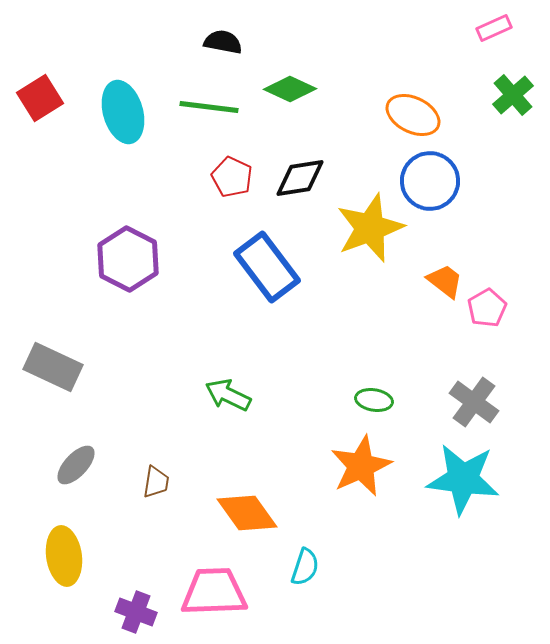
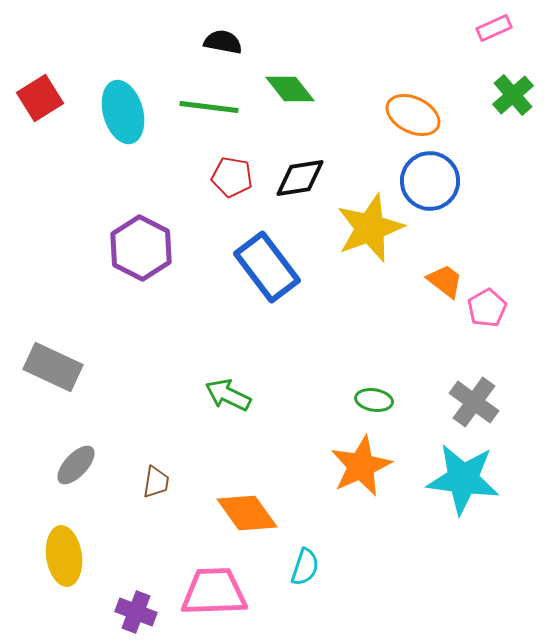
green diamond: rotated 27 degrees clockwise
red pentagon: rotated 15 degrees counterclockwise
purple hexagon: moved 13 px right, 11 px up
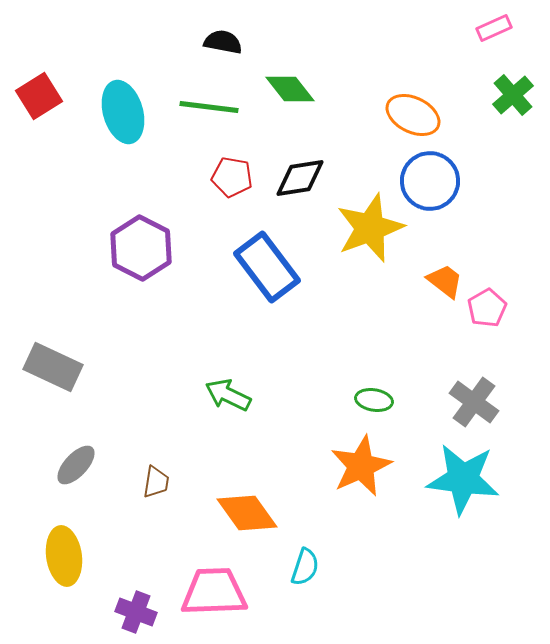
red square: moved 1 px left, 2 px up
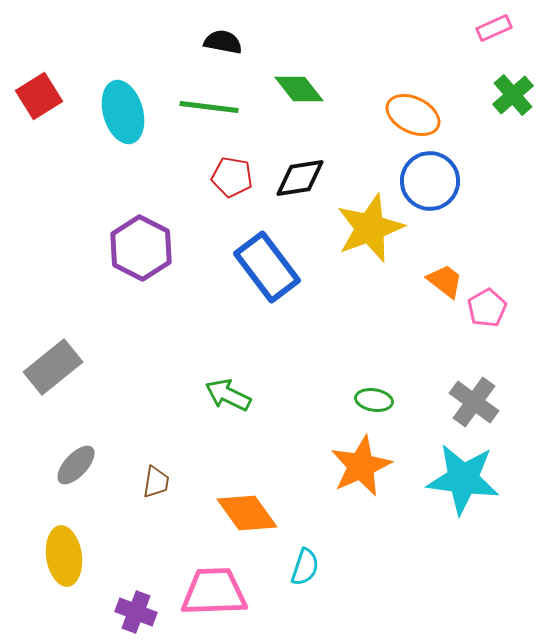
green diamond: moved 9 px right
gray rectangle: rotated 64 degrees counterclockwise
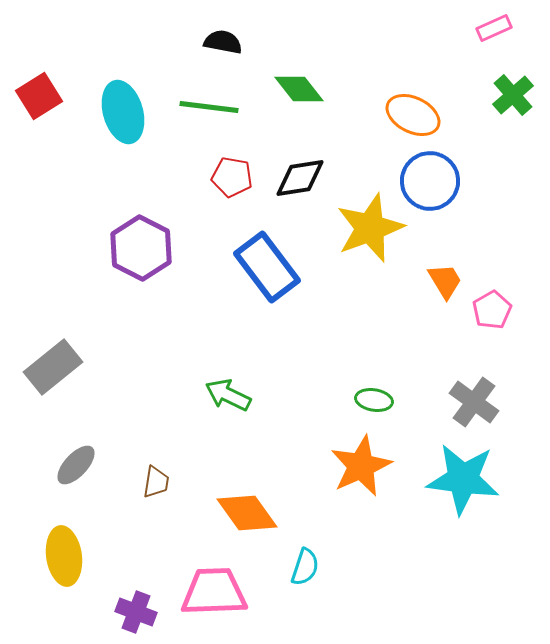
orange trapezoid: rotated 21 degrees clockwise
pink pentagon: moved 5 px right, 2 px down
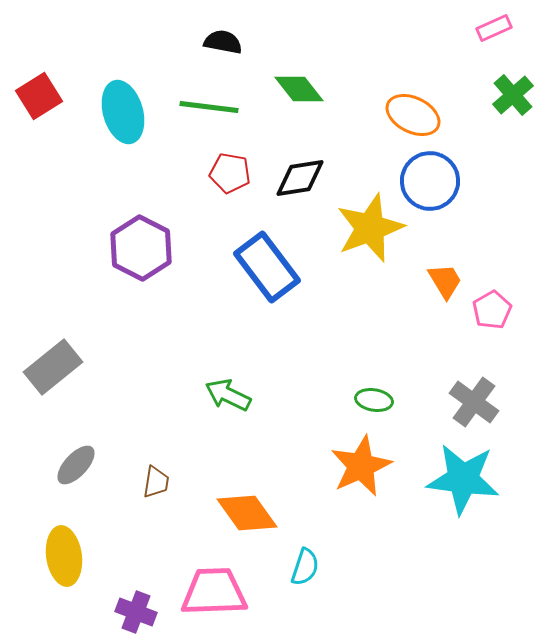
red pentagon: moved 2 px left, 4 px up
